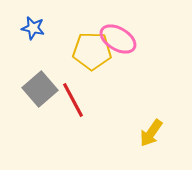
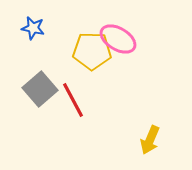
yellow arrow: moved 1 px left, 7 px down; rotated 12 degrees counterclockwise
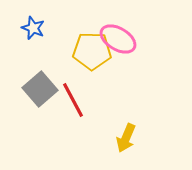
blue star: rotated 10 degrees clockwise
yellow arrow: moved 24 px left, 2 px up
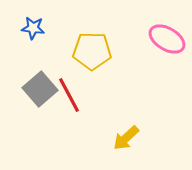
blue star: rotated 15 degrees counterclockwise
pink ellipse: moved 49 px right
red line: moved 4 px left, 5 px up
yellow arrow: rotated 24 degrees clockwise
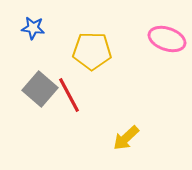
pink ellipse: rotated 12 degrees counterclockwise
gray square: rotated 8 degrees counterclockwise
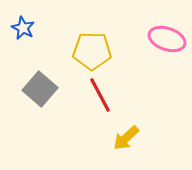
blue star: moved 10 px left; rotated 20 degrees clockwise
red line: moved 31 px right
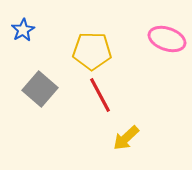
blue star: moved 2 px down; rotated 15 degrees clockwise
